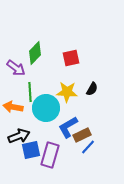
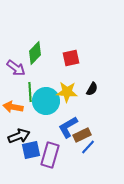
cyan circle: moved 7 px up
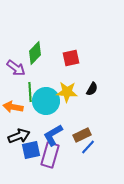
blue L-shape: moved 15 px left, 8 px down
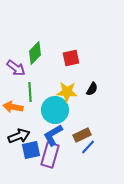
cyan circle: moved 9 px right, 9 px down
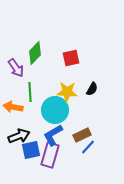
purple arrow: rotated 18 degrees clockwise
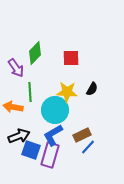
red square: rotated 12 degrees clockwise
blue square: rotated 30 degrees clockwise
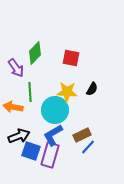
red square: rotated 12 degrees clockwise
blue square: moved 1 px down
